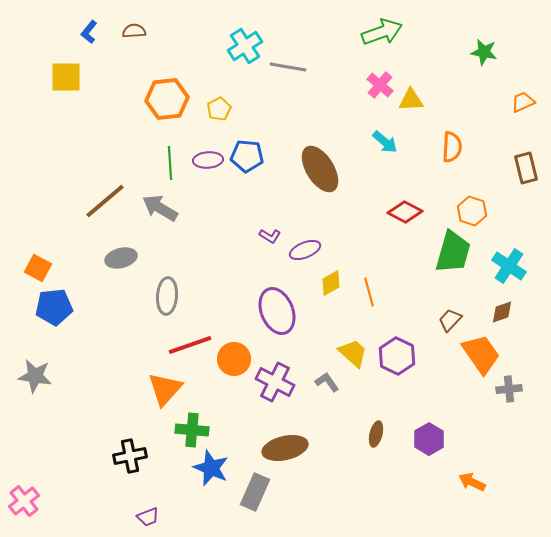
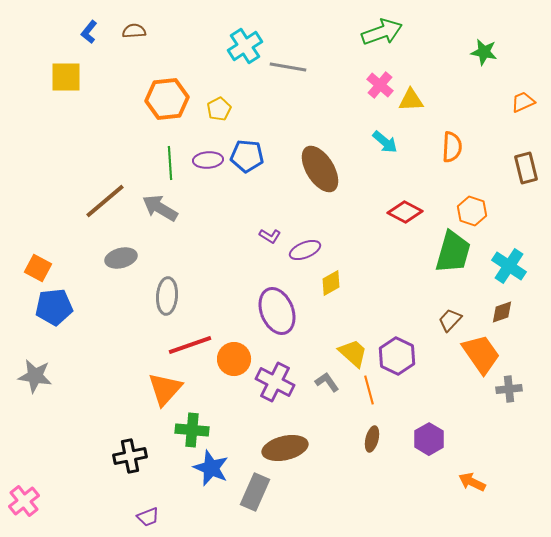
orange line at (369, 292): moved 98 px down
brown ellipse at (376, 434): moved 4 px left, 5 px down
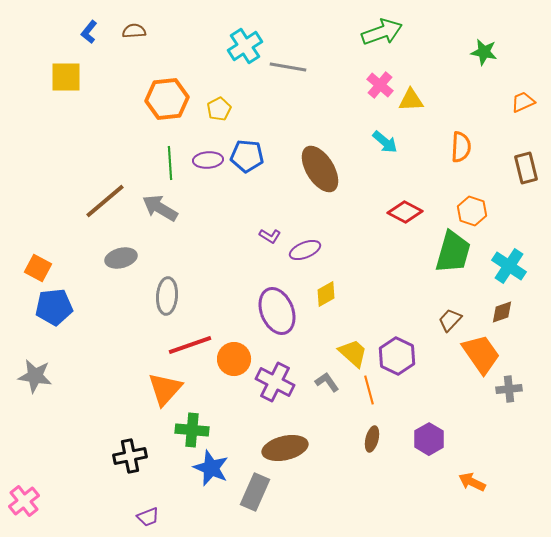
orange semicircle at (452, 147): moved 9 px right
yellow diamond at (331, 283): moved 5 px left, 11 px down
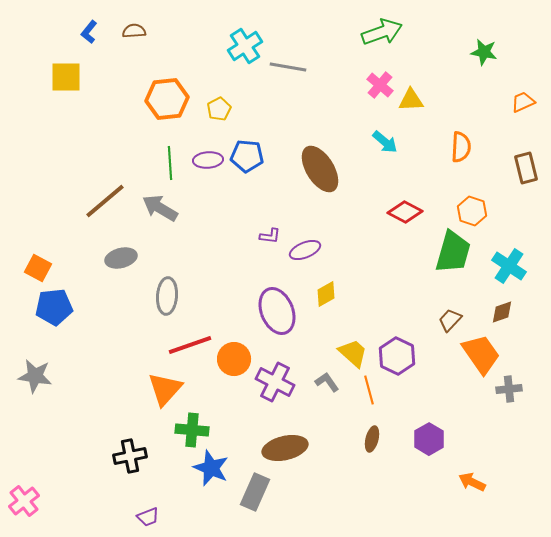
purple L-shape at (270, 236): rotated 25 degrees counterclockwise
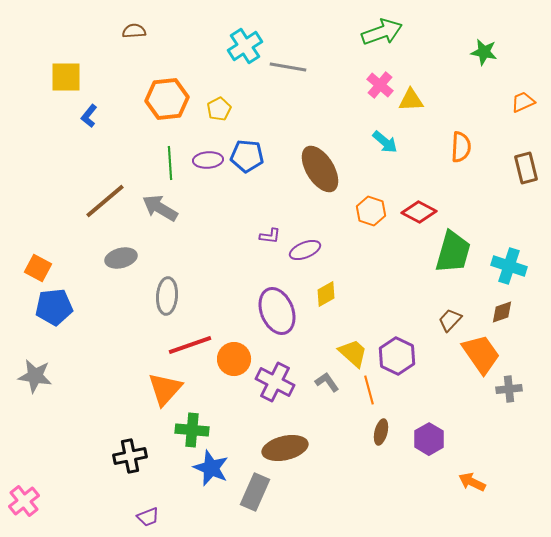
blue L-shape at (89, 32): moved 84 px down
orange hexagon at (472, 211): moved 101 px left
red diamond at (405, 212): moved 14 px right
cyan cross at (509, 266): rotated 16 degrees counterclockwise
brown ellipse at (372, 439): moved 9 px right, 7 px up
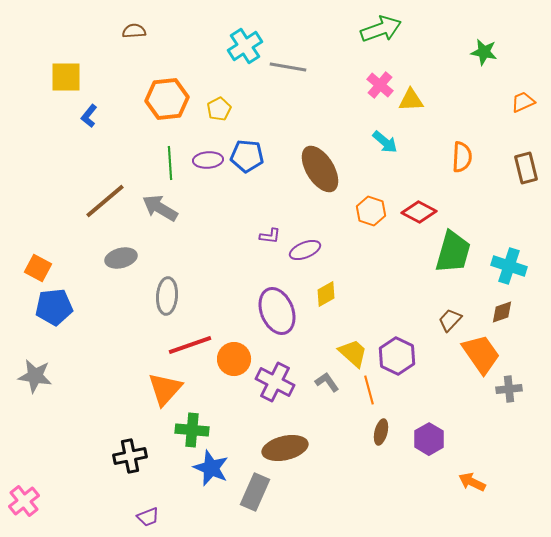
green arrow at (382, 32): moved 1 px left, 3 px up
orange semicircle at (461, 147): moved 1 px right, 10 px down
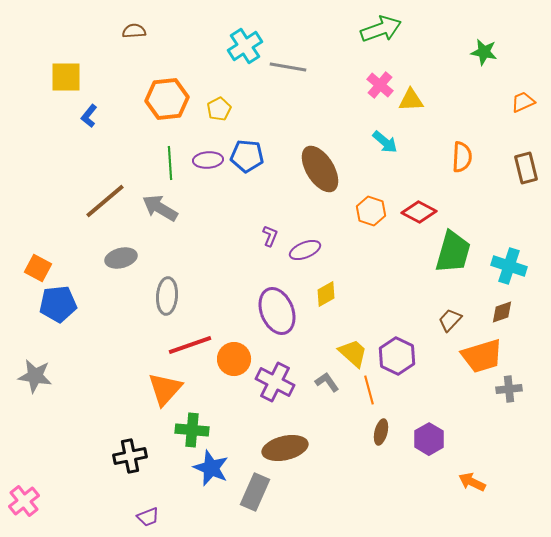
purple L-shape at (270, 236): rotated 75 degrees counterclockwise
blue pentagon at (54, 307): moved 4 px right, 3 px up
orange trapezoid at (481, 354): moved 1 px right, 2 px down; rotated 108 degrees clockwise
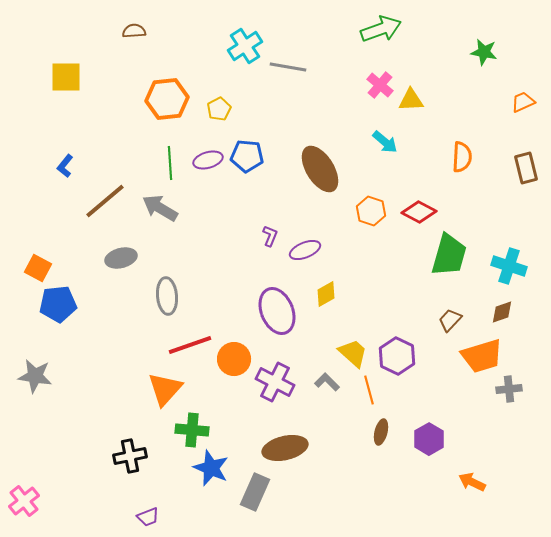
blue L-shape at (89, 116): moved 24 px left, 50 px down
purple ellipse at (208, 160): rotated 12 degrees counterclockwise
green trapezoid at (453, 252): moved 4 px left, 3 px down
gray ellipse at (167, 296): rotated 9 degrees counterclockwise
gray L-shape at (327, 382): rotated 10 degrees counterclockwise
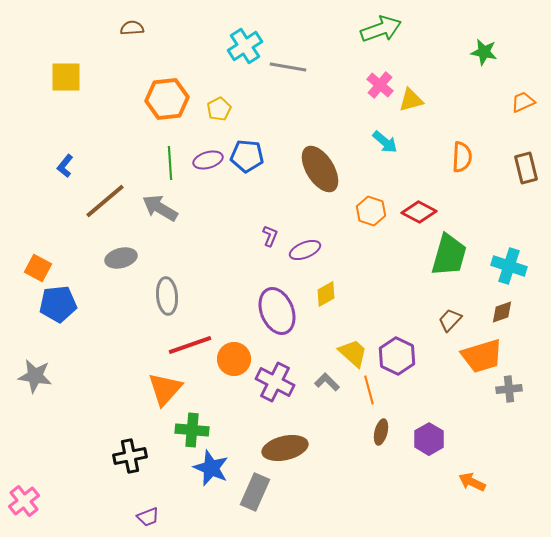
brown semicircle at (134, 31): moved 2 px left, 3 px up
yellow triangle at (411, 100): rotated 12 degrees counterclockwise
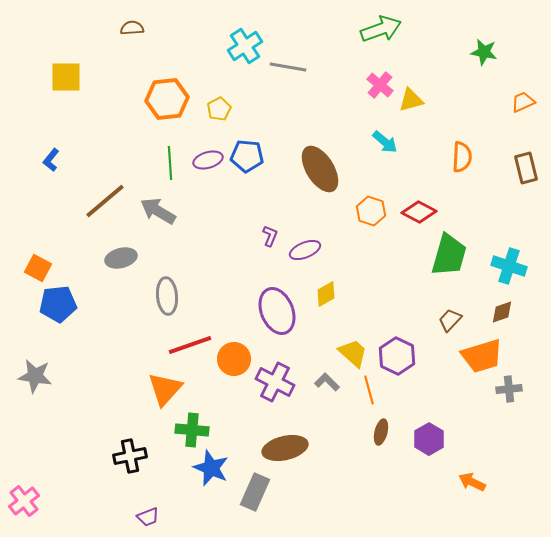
blue L-shape at (65, 166): moved 14 px left, 6 px up
gray arrow at (160, 208): moved 2 px left, 3 px down
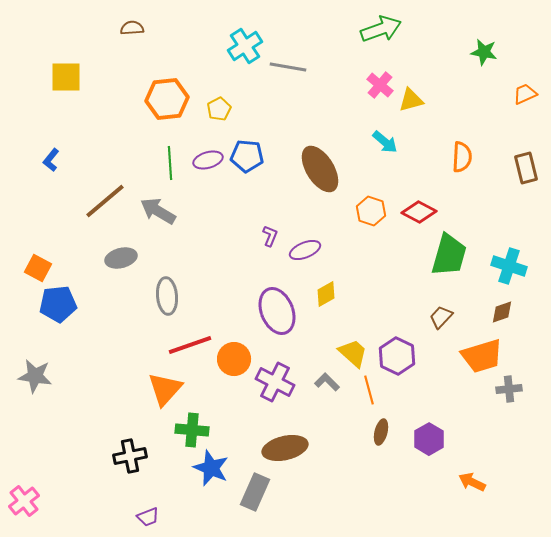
orange trapezoid at (523, 102): moved 2 px right, 8 px up
brown trapezoid at (450, 320): moved 9 px left, 3 px up
